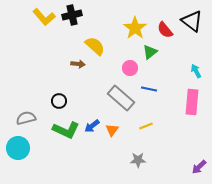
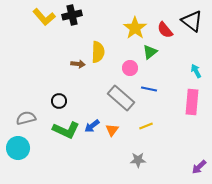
yellow semicircle: moved 3 px right, 6 px down; rotated 50 degrees clockwise
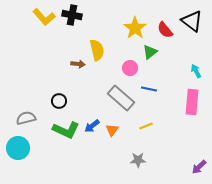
black cross: rotated 24 degrees clockwise
yellow semicircle: moved 1 px left, 2 px up; rotated 15 degrees counterclockwise
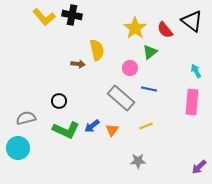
gray star: moved 1 px down
